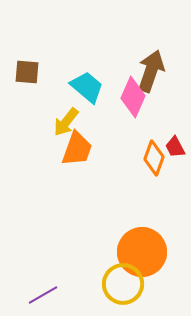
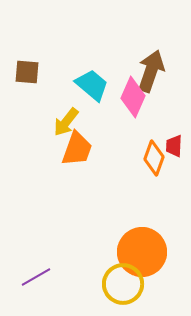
cyan trapezoid: moved 5 px right, 2 px up
red trapezoid: moved 1 px left, 1 px up; rotated 30 degrees clockwise
purple line: moved 7 px left, 18 px up
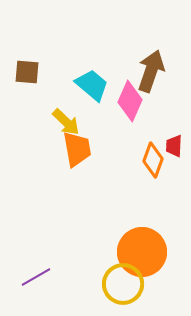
pink diamond: moved 3 px left, 4 px down
yellow arrow: rotated 84 degrees counterclockwise
orange trapezoid: rotated 30 degrees counterclockwise
orange diamond: moved 1 px left, 2 px down
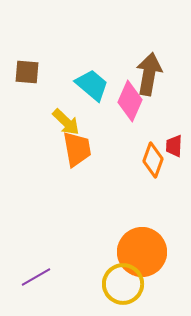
brown arrow: moved 2 px left, 3 px down; rotated 9 degrees counterclockwise
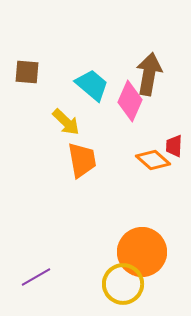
orange trapezoid: moved 5 px right, 11 px down
orange diamond: rotated 68 degrees counterclockwise
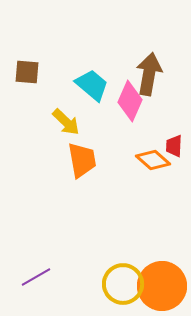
orange circle: moved 20 px right, 34 px down
